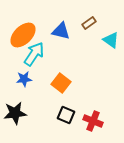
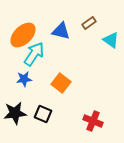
black square: moved 23 px left, 1 px up
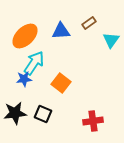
blue triangle: rotated 18 degrees counterclockwise
orange ellipse: moved 2 px right, 1 px down
cyan triangle: rotated 30 degrees clockwise
cyan arrow: moved 9 px down
red cross: rotated 30 degrees counterclockwise
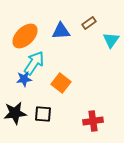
black square: rotated 18 degrees counterclockwise
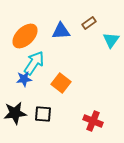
red cross: rotated 30 degrees clockwise
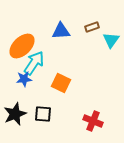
brown rectangle: moved 3 px right, 4 px down; rotated 16 degrees clockwise
orange ellipse: moved 3 px left, 10 px down
orange square: rotated 12 degrees counterclockwise
black star: moved 1 px down; rotated 15 degrees counterclockwise
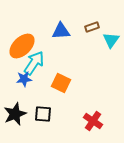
red cross: rotated 12 degrees clockwise
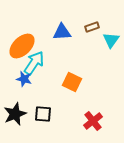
blue triangle: moved 1 px right, 1 px down
blue star: rotated 21 degrees clockwise
orange square: moved 11 px right, 1 px up
red cross: rotated 18 degrees clockwise
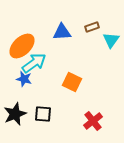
cyan arrow: rotated 20 degrees clockwise
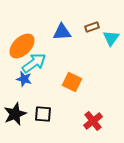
cyan triangle: moved 2 px up
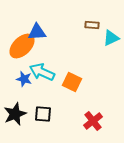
brown rectangle: moved 2 px up; rotated 24 degrees clockwise
blue triangle: moved 25 px left
cyan triangle: rotated 30 degrees clockwise
cyan arrow: moved 8 px right, 9 px down; rotated 120 degrees counterclockwise
